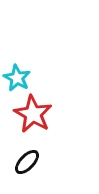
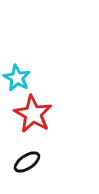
black ellipse: rotated 12 degrees clockwise
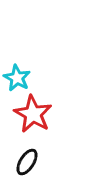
black ellipse: rotated 24 degrees counterclockwise
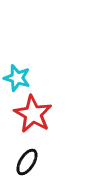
cyan star: rotated 12 degrees counterclockwise
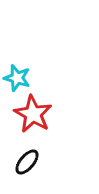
black ellipse: rotated 8 degrees clockwise
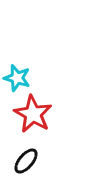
black ellipse: moved 1 px left, 1 px up
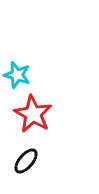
cyan star: moved 3 px up
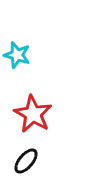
cyan star: moved 20 px up
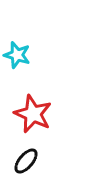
red star: rotated 6 degrees counterclockwise
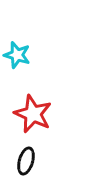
black ellipse: rotated 24 degrees counterclockwise
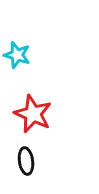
black ellipse: rotated 24 degrees counterclockwise
